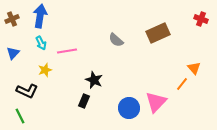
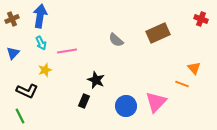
black star: moved 2 px right
orange line: rotated 72 degrees clockwise
blue circle: moved 3 px left, 2 px up
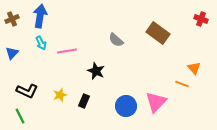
brown rectangle: rotated 60 degrees clockwise
blue triangle: moved 1 px left
yellow star: moved 15 px right, 25 px down
black star: moved 9 px up
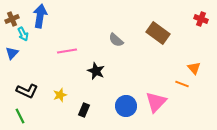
cyan arrow: moved 18 px left, 9 px up
black rectangle: moved 9 px down
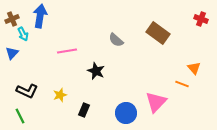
blue circle: moved 7 px down
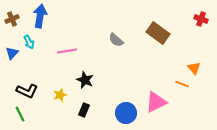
cyan arrow: moved 6 px right, 8 px down
black star: moved 11 px left, 9 px down
pink triangle: rotated 20 degrees clockwise
green line: moved 2 px up
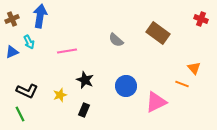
blue triangle: moved 1 px up; rotated 24 degrees clockwise
blue circle: moved 27 px up
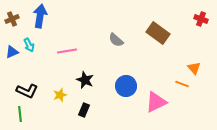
cyan arrow: moved 3 px down
green line: rotated 21 degrees clockwise
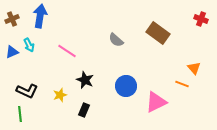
pink line: rotated 42 degrees clockwise
